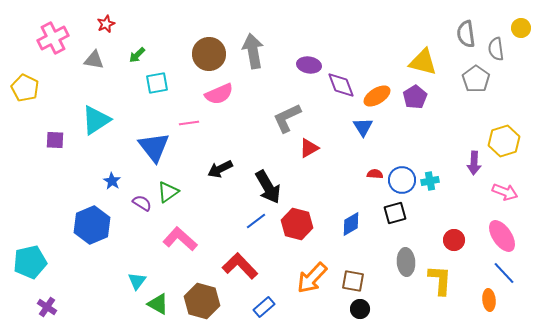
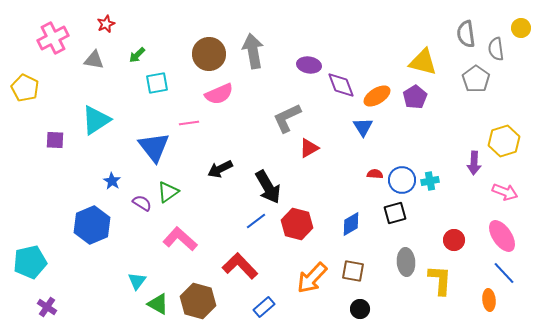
brown square at (353, 281): moved 10 px up
brown hexagon at (202, 301): moved 4 px left
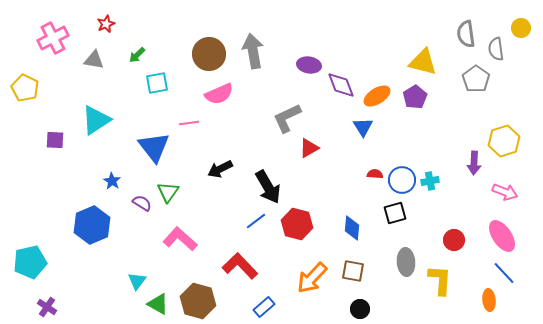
green triangle at (168, 192): rotated 20 degrees counterclockwise
blue diamond at (351, 224): moved 1 px right, 4 px down; rotated 55 degrees counterclockwise
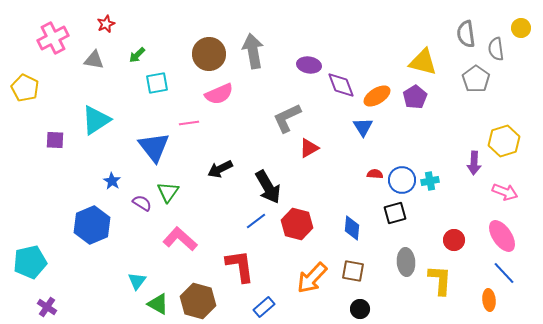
red L-shape at (240, 266): rotated 36 degrees clockwise
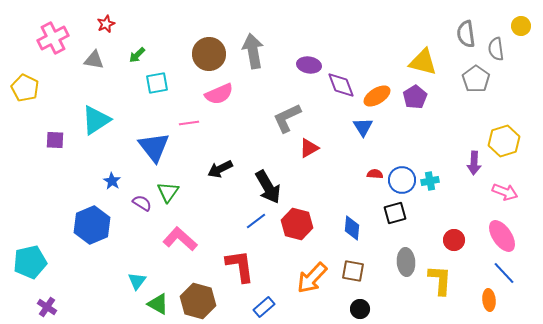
yellow circle at (521, 28): moved 2 px up
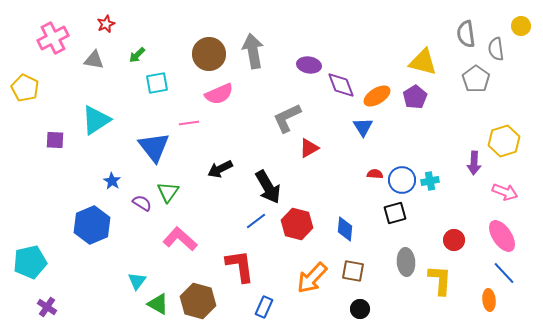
blue diamond at (352, 228): moved 7 px left, 1 px down
blue rectangle at (264, 307): rotated 25 degrees counterclockwise
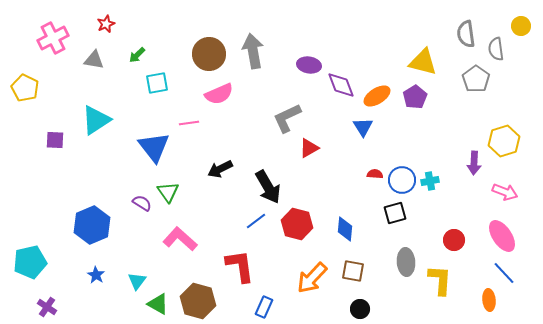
blue star at (112, 181): moved 16 px left, 94 px down
green triangle at (168, 192): rotated 10 degrees counterclockwise
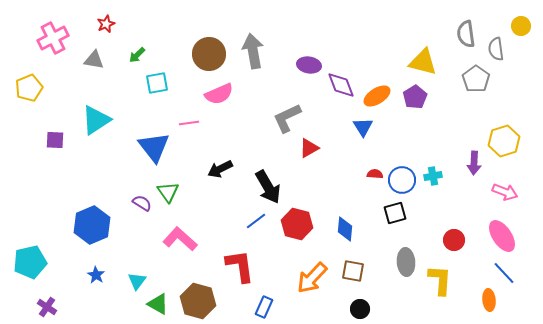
yellow pentagon at (25, 88): moved 4 px right; rotated 24 degrees clockwise
cyan cross at (430, 181): moved 3 px right, 5 px up
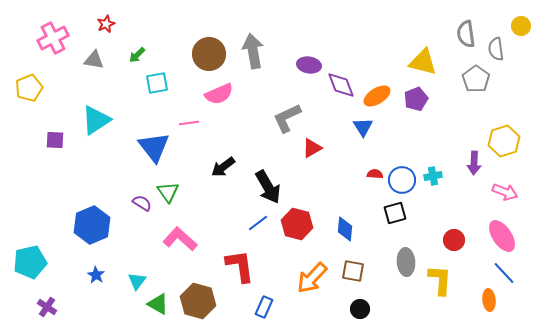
purple pentagon at (415, 97): moved 1 px right, 2 px down; rotated 10 degrees clockwise
red triangle at (309, 148): moved 3 px right
black arrow at (220, 169): moved 3 px right, 2 px up; rotated 10 degrees counterclockwise
blue line at (256, 221): moved 2 px right, 2 px down
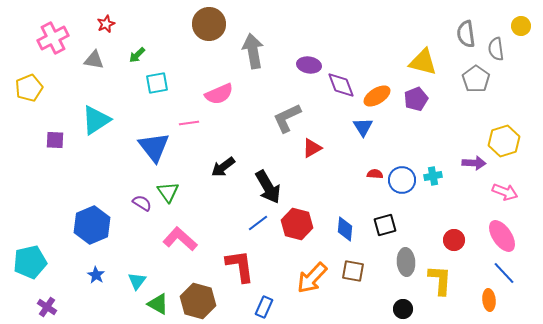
brown circle at (209, 54): moved 30 px up
purple arrow at (474, 163): rotated 90 degrees counterclockwise
black square at (395, 213): moved 10 px left, 12 px down
black circle at (360, 309): moved 43 px right
